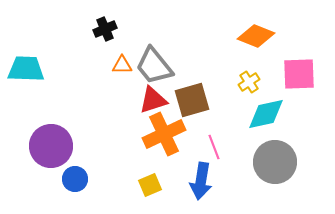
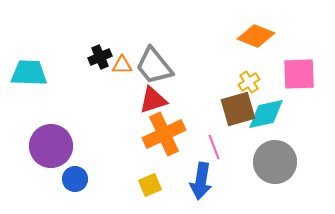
black cross: moved 5 px left, 28 px down
cyan trapezoid: moved 3 px right, 4 px down
brown square: moved 46 px right, 9 px down
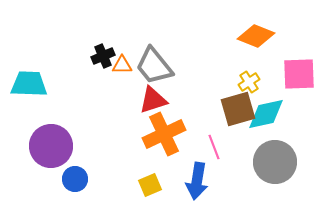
black cross: moved 3 px right, 1 px up
cyan trapezoid: moved 11 px down
blue arrow: moved 4 px left
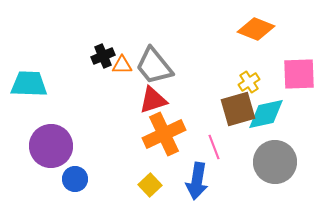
orange diamond: moved 7 px up
yellow square: rotated 20 degrees counterclockwise
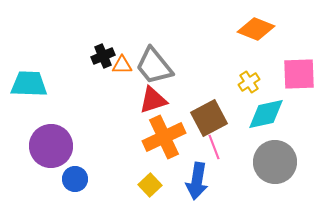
brown square: moved 29 px left, 9 px down; rotated 12 degrees counterclockwise
orange cross: moved 3 px down
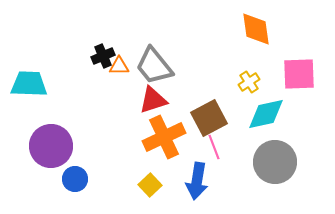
orange diamond: rotated 60 degrees clockwise
orange triangle: moved 3 px left, 1 px down
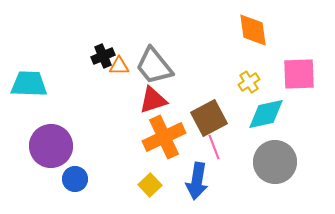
orange diamond: moved 3 px left, 1 px down
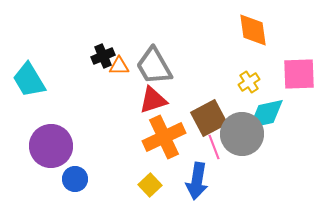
gray trapezoid: rotated 9 degrees clockwise
cyan trapezoid: moved 4 px up; rotated 123 degrees counterclockwise
gray circle: moved 33 px left, 28 px up
